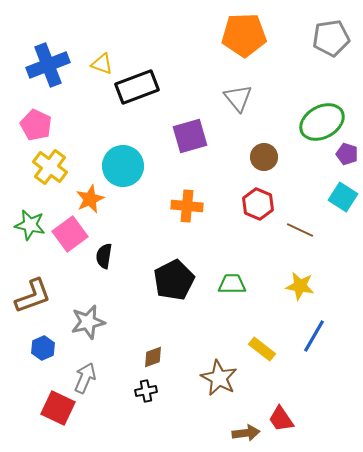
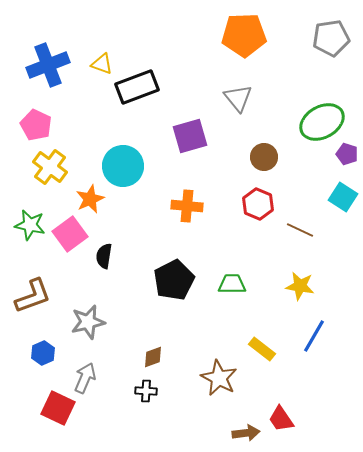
blue hexagon: moved 5 px down
black cross: rotated 15 degrees clockwise
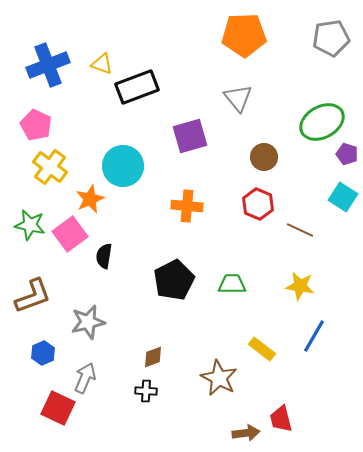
red trapezoid: rotated 20 degrees clockwise
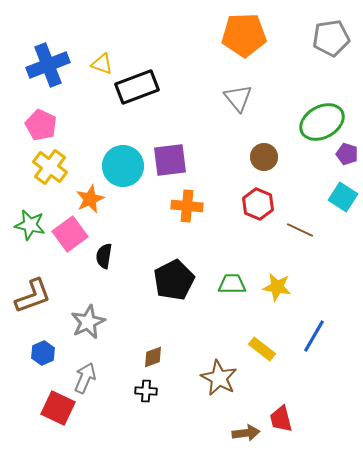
pink pentagon: moved 5 px right
purple square: moved 20 px left, 24 px down; rotated 9 degrees clockwise
yellow star: moved 23 px left, 1 px down
gray star: rotated 12 degrees counterclockwise
